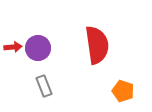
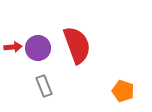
red semicircle: moved 20 px left; rotated 12 degrees counterclockwise
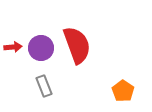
purple circle: moved 3 px right
orange pentagon: rotated 15 degrees clockwise
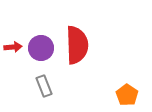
red semicircle: rotated 18 degrees clockwise
orange pentagon: moved 4 px right, 4 px down
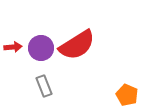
red semicircle: rotated 60 degrees clockwise
orange pentagon: rotated 10 degrees counterclockwise
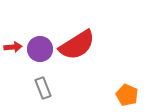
purple circle: moved 1 px left, 1 px down
gray rectangle: moved 1 px left, 2 px down
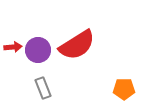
purple circle: moved 2 px left, 1 px down
orange pentagon: moved 3 px left, 6 px up; rotated 25 degrees counterclockwise
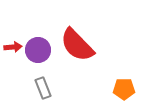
red semicircle: rotated 78 degrees clockwise
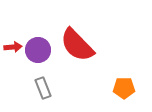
orange pentagon: moved 1 px up
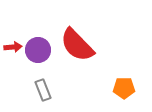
gray rectangle: moved 2 px down
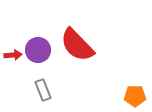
red arrow: moved 8 px down
orange pentagon: moved 11 px right, 8 px down
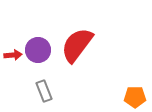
red semicircle: rotated 81 degrees clockwise
gray rectangle: moved 1 px right, 1 px down
orange pentagon: moved 1 px down
